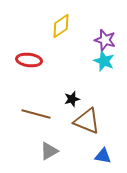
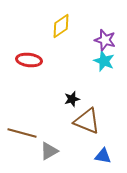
brown line: moved 14 px left, 19 px down
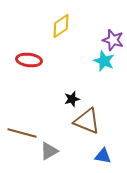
purple star: moved 8 px right
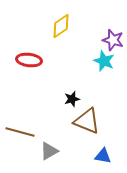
brown line: moved 2 px left, 1 px up
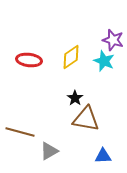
yellow diamond: moved 10 px right, 31 px down
black star: moved 3 px right, 1 px up; rotated 21 degrees counterclockwise
brown triangle: moved 1 px left, 2 px up; rotated 12 degrees counterclockwise
blue triangle: rotated 12 degrees counterclockwise
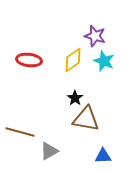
purple star: moved 18 px left, 4 px up
yellow diamond: moved 2 px right, 3 px down
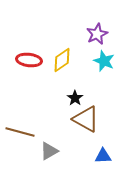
purple star: moved 2 px right, 2 px up; rotated 30 degrees clockwise
yellow diamond: moved 11 px left
brown triangle: rotated 20 degrees clockwise
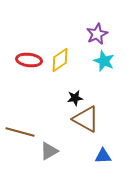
yellow diamond: moved 2 px left
black star: rotated 28 degrees clockwise
